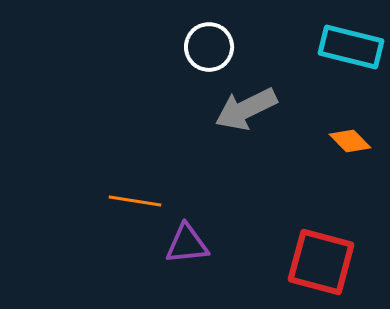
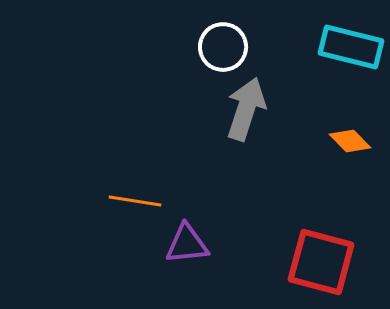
white circle: moved 14 px right
gray arrow: rotated 134 degrees clockwise
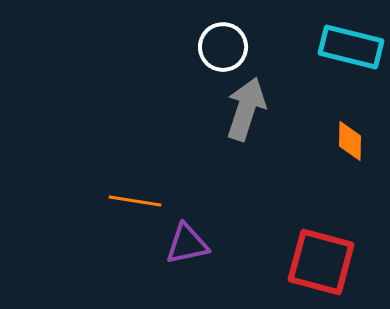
orange diamond: rotated 45 degrees clockwise
purple triangle: rotated 6 degrees counterclockwise
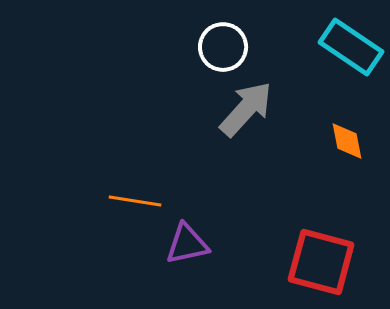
cyan rectangle: rotated 20 degrees clockwise
gray arrow: rotated 24 degrees clockwise
orange diamond: moved 3 px left; rotated 12 degrees counterclockwise
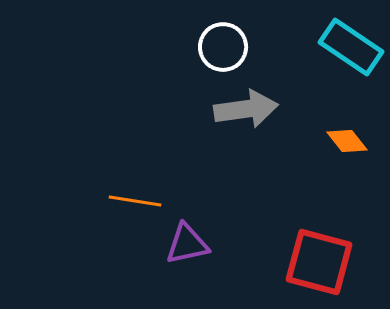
gray arrow: rotated 40 degrees clockwise
orange diamond: rotated 27 degrees counterclockwise
red square: moved 2 px left
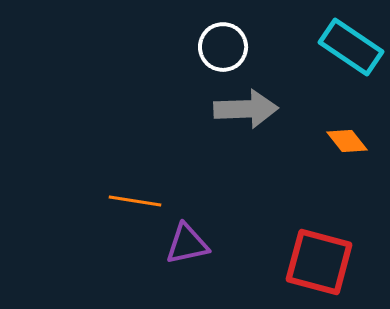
gray arrow: rotated 6 degrees clockwise
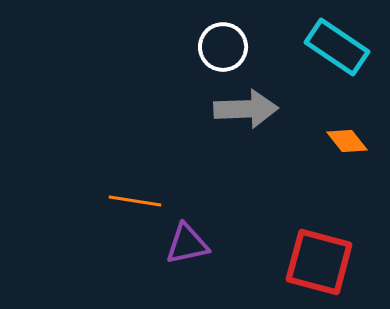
cyan rectangle: moved 14 px left
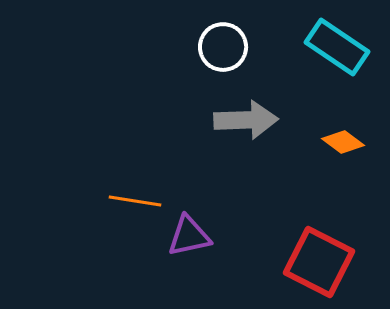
gray arrow: moved 11 px down
orange diamond: moved 4 px left, 1 px down; rotated 15 degrees counterclockwise
purple triangle: moved 2 px right, 8 px up
red square: rotated 12 degrees clockwise
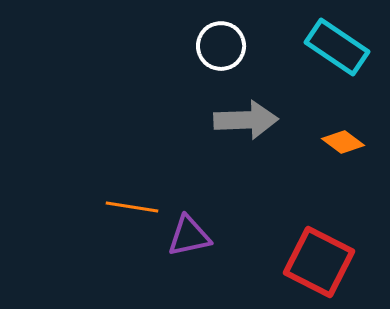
white circle: moved 2 px left, 1 px up
orange line: moved 3 px left, 6 px down
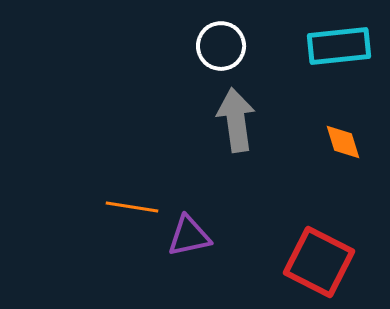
cyan rectangle: moved 2 px right, 1 px up; rotated 40 degrees counterclockwise
gray arrow: moved 10 px left; rotated 96 degrees counterclockwise
orange diamond: rotated 36 degrees clockwise
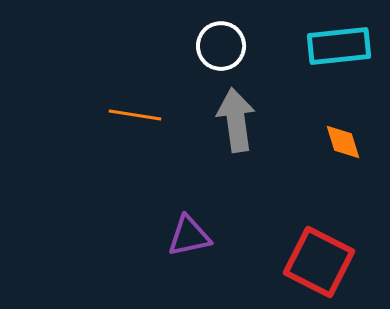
orange line: moved 3 px right, 92 px up
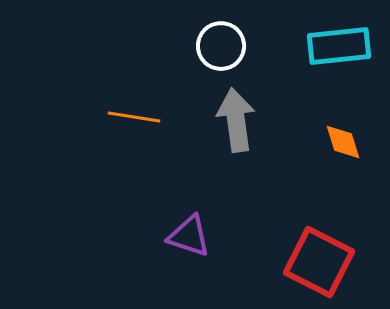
orange line: moved 1 px left, 2 px down
purple triangle: rotated 30 degrees clockwise
